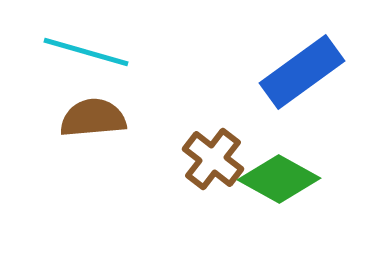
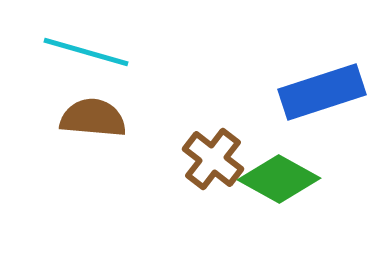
blue rectangle: moved 20 px right, 20 px down; rotated 18 degrees clockwise
brown semicircle: rotated 10 degrees clockwise
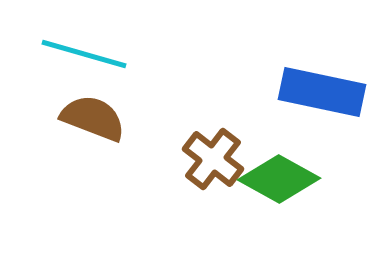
cyan line: moved 2 px left, 2 px down
blue rectangle: rotated 30 degrees clockwise
brown semicircle: rotated 16 degrees clockwise
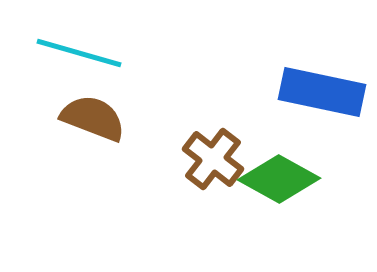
cyan line: moved 5 px left, 1 px up
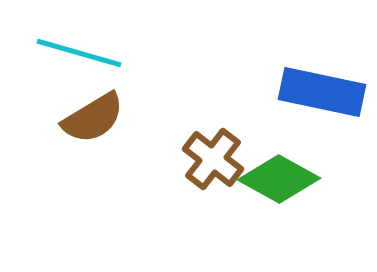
brown semicircle: rotated 128 degrees clockwise
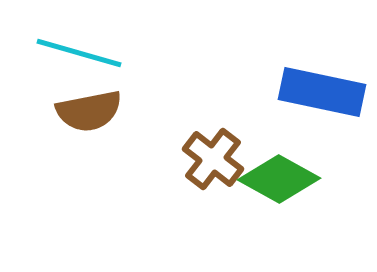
brown semicircle: moved 4 px left, 7 px up; rotated 20 degrees clockwise
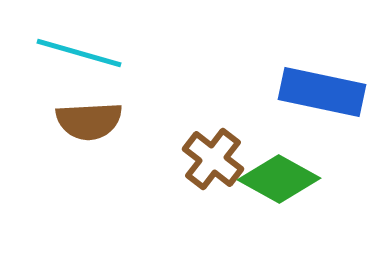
brown semicircle: moved 10 px down; rotated 8 degrees clockwise
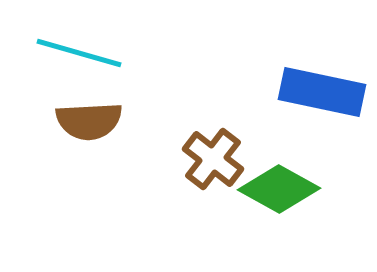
green diamond: moved 10 px down
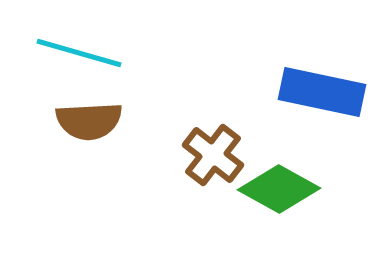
brown cross: moved 4 px up
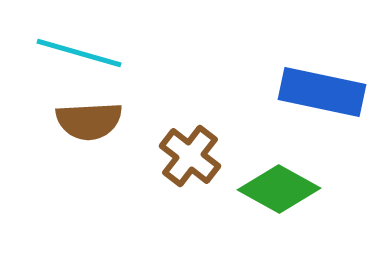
brown cross: moved 23 px left, 1 px down
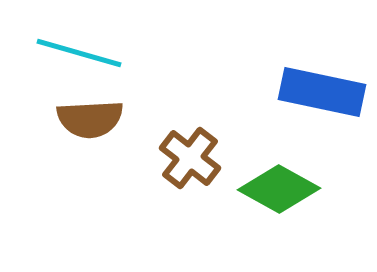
brown semicircle: moved 1 px right, 2 px up
brown cross: moved 2 px down
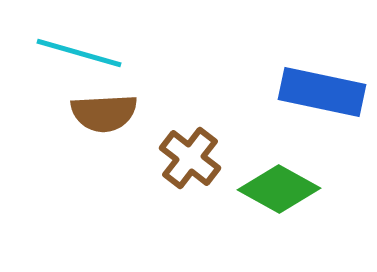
brown semicircle: moved 14 px right, 6 px up
